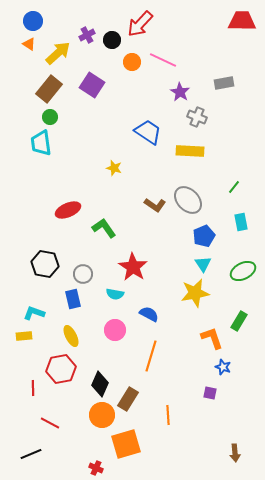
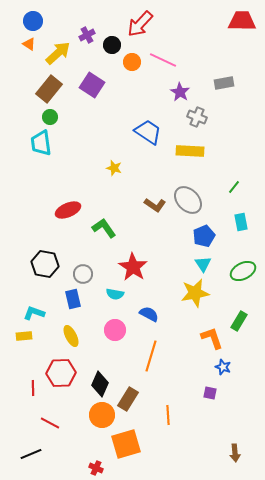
black circle at (112, 40): moved 5 px down
red hexagon at (61, 369): moved 4 px down; rotated 8 degrees clockwise
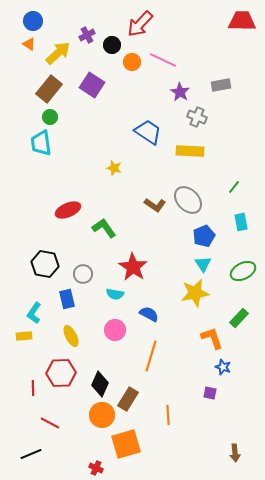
gray rectangle at (224, 83): moved 3 px left, 2 px down
blue rectangle at (73, 299): moved 6 px left
cyan L-shape at (34, 313): rotated 75 degrees counterclockwise
green rectangle at (239, 321): moved 3 px up; rotated 12 degrees clockwise
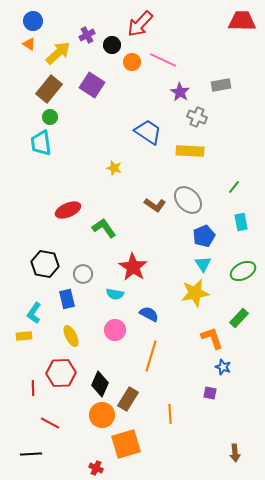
orange line at (168, 415): moved 2 px right, 1 px up
black line at (31, 454): rotated 20 degrees clockwise
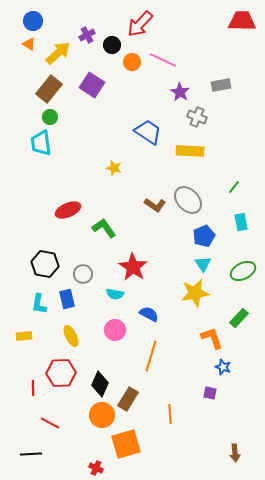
cyan L-shape at (34, 313): moved 5 px right, 9 px up; rotated 25 degrees counterclockwise
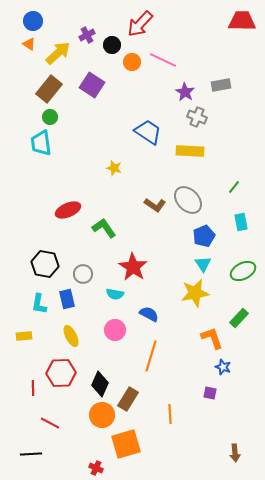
purple star at (180, 92): moved 5 px right
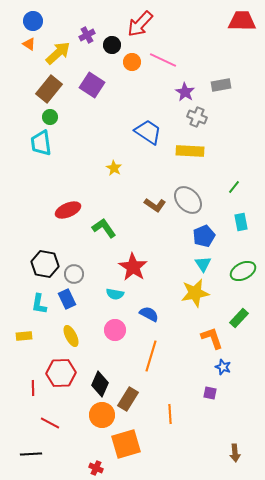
yellow star at (114, 168): rotated 14 degrees clockwise
gray circle at (83, 274): moved 9 px left
blue rectangle at (67, 299): rotated 12 degrees counterclockwise
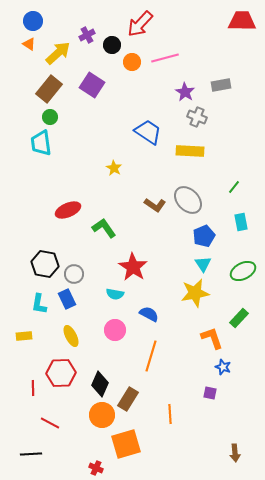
pink line at (163, 60): moved 2 px right, 2 px up; rotated 40 degrees counterclockwise
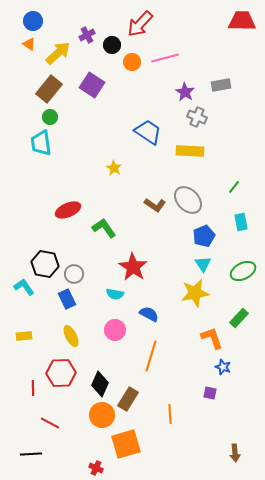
cyan L-shape at (39, 304): moved 15 px left, 17 px up; rotated 135 degrees clockwise
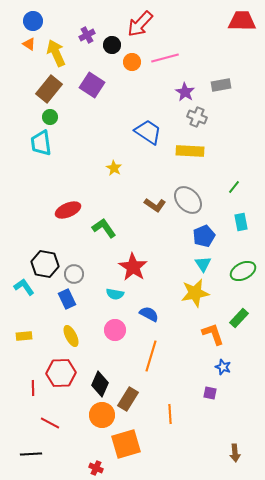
yellow arrow at (58, 53): moved 2 px left; rotated 72 degrees counterclockwise
orange L-shape at (212, 338): moved 1 px right, 4 px up
